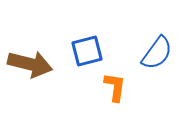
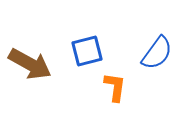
brown arrow: rotated 15 degrees clockwise
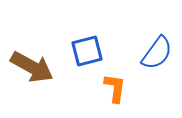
brown arrow: moved 2 px right, 3 px down
orange L-shape: moved 1 px down
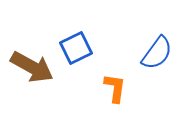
blue square: moved 11 px left, 3 px up; rotated 12 degrees counterclockwise
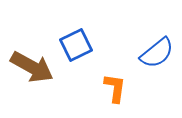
blue square: moved 3 px up
blue semicircle: rotated 15 degrees clockwise
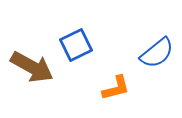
orange L-shape: moved 1 px right; rotated 68 degrees clockwise
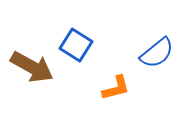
blue square: rotated 32 degrees counterclockwise
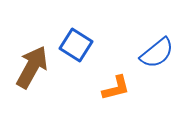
brown arrow: rotated 90 degrees counterclockwise
